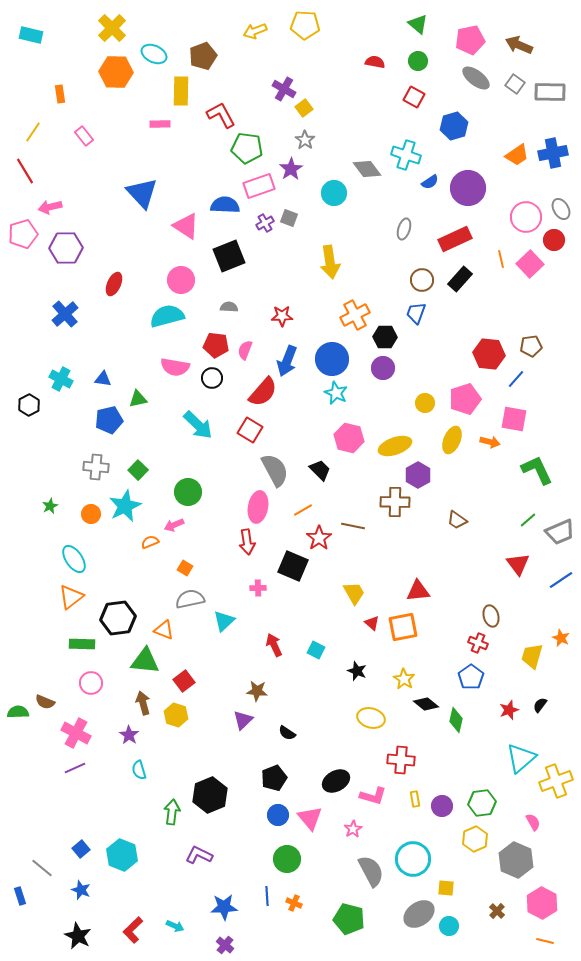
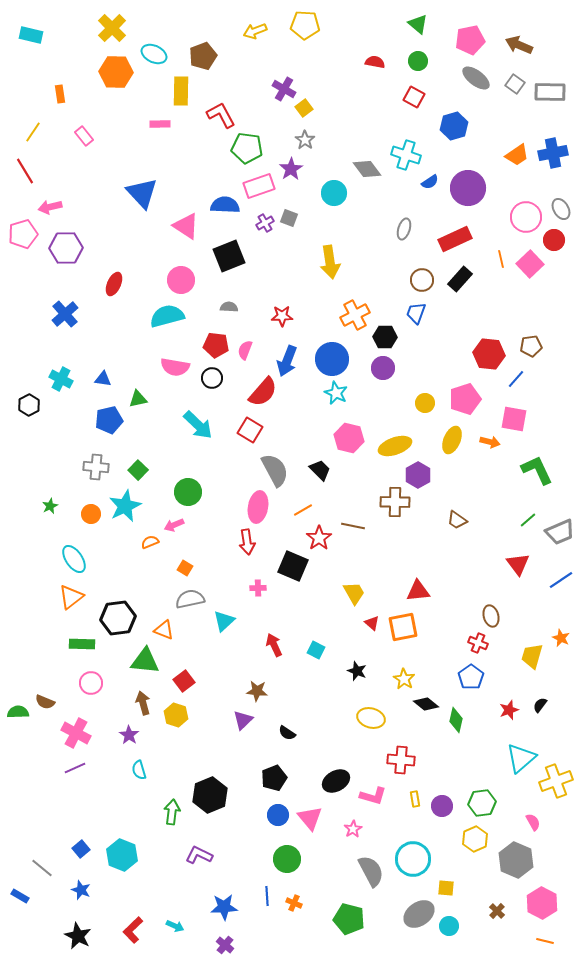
blue rectangle at (20, 896): rotated 42 degrees counterclockwise
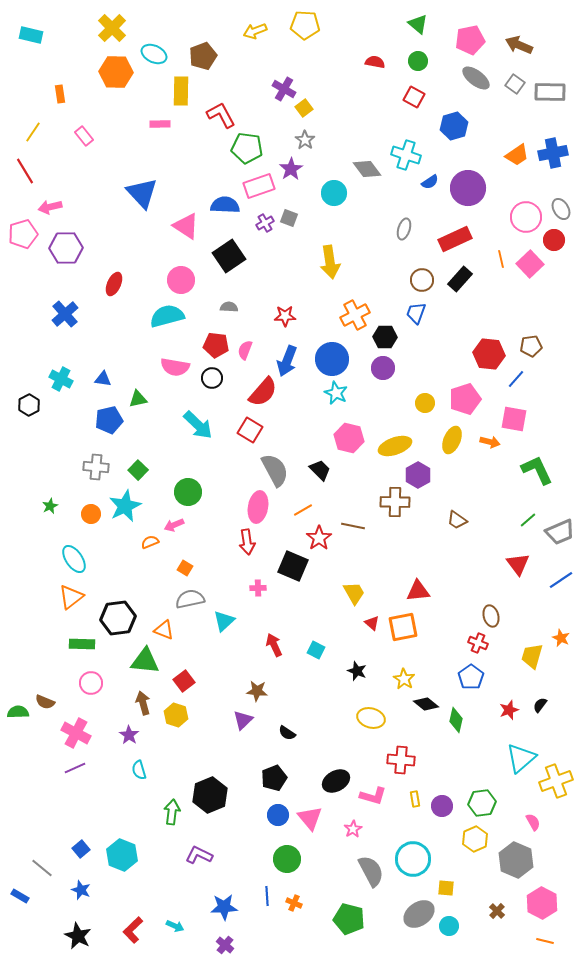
black square at (229, 256): rotated 12 degrees counterclockwise
red star at (282, 316): moved 3 px right
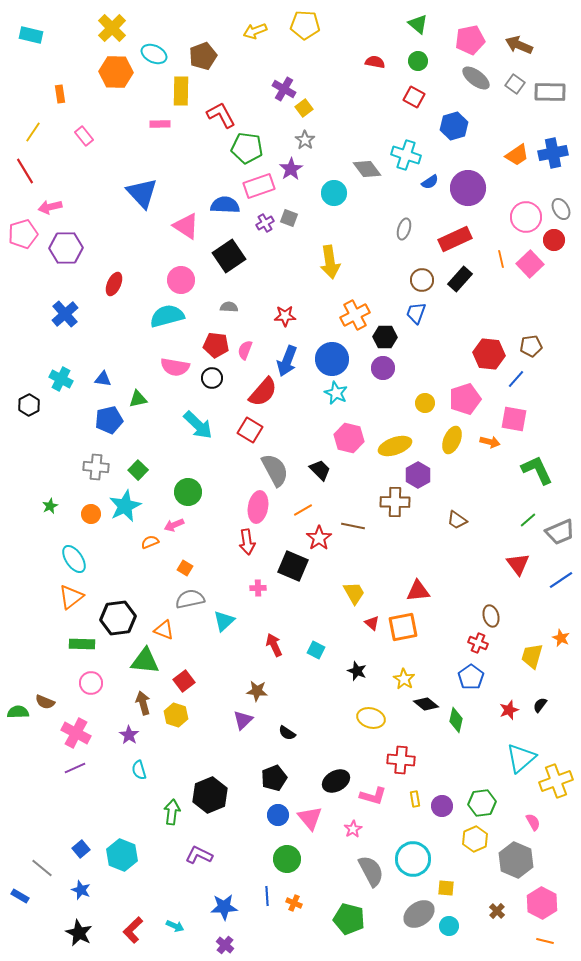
black star at (78, 936): moved 1 px right, 3 px up
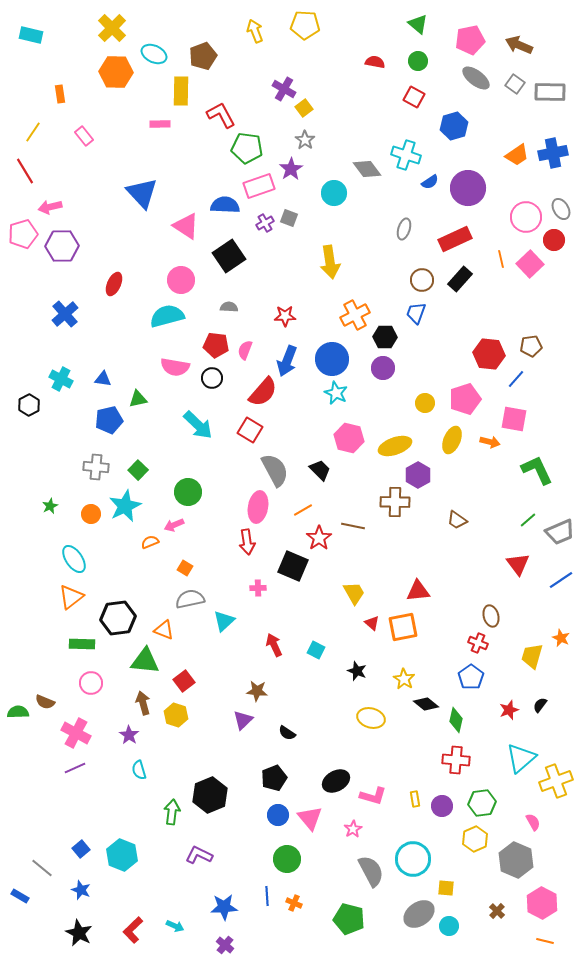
yellow arrow at (255, 31): rotated 90 degrees clockwise
purple hexagon at (66, 248): moved 4 px left, 2 px up
red cross at (401, 760): moved 55 px right
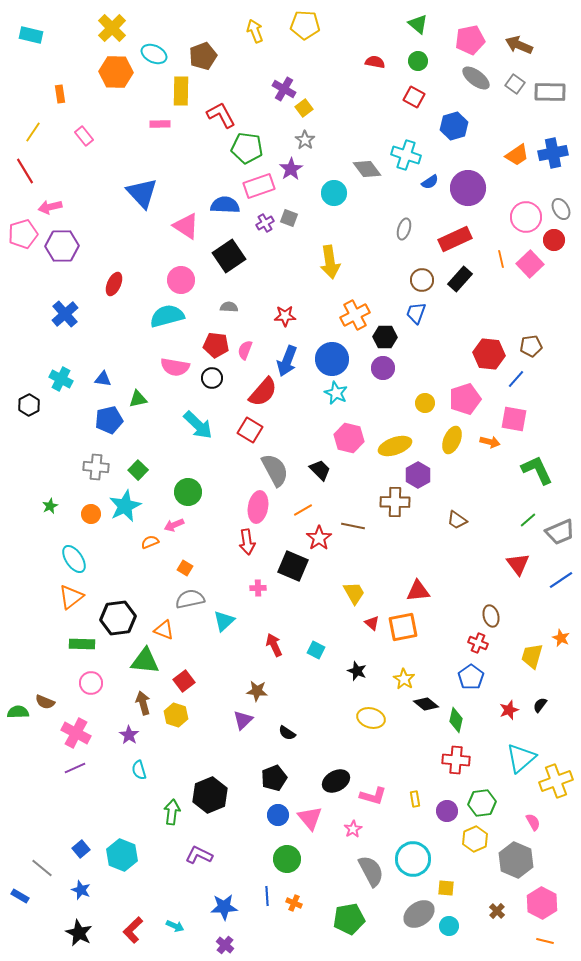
purple circle at (442, 806): moved 5 px right, 5 px down
green pentagon at (349, 919): rotated 24 degrees counterclockwise
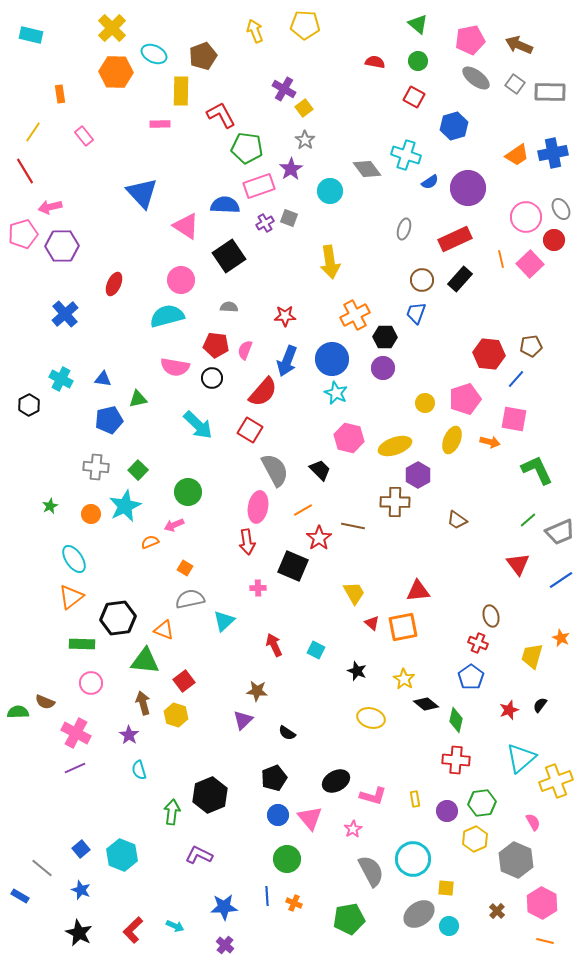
cyan circle at (334, 193): moved 4 px left, 2 px up
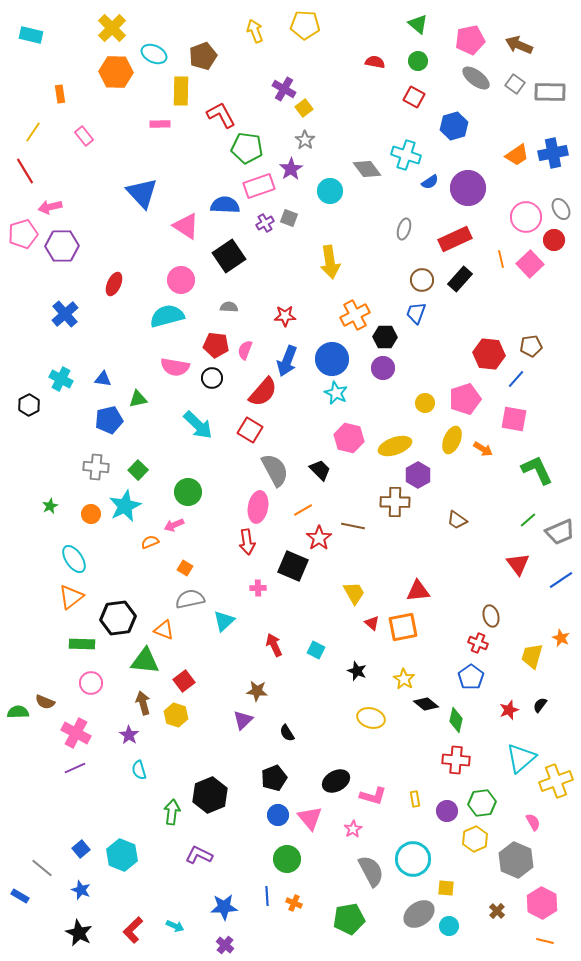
orange arrow at (490, 442): moved 7 px left, 7 px down; rotated 18 degrees clockwise
black semicircle at (287, 733): rotated 24 degrees clockwise
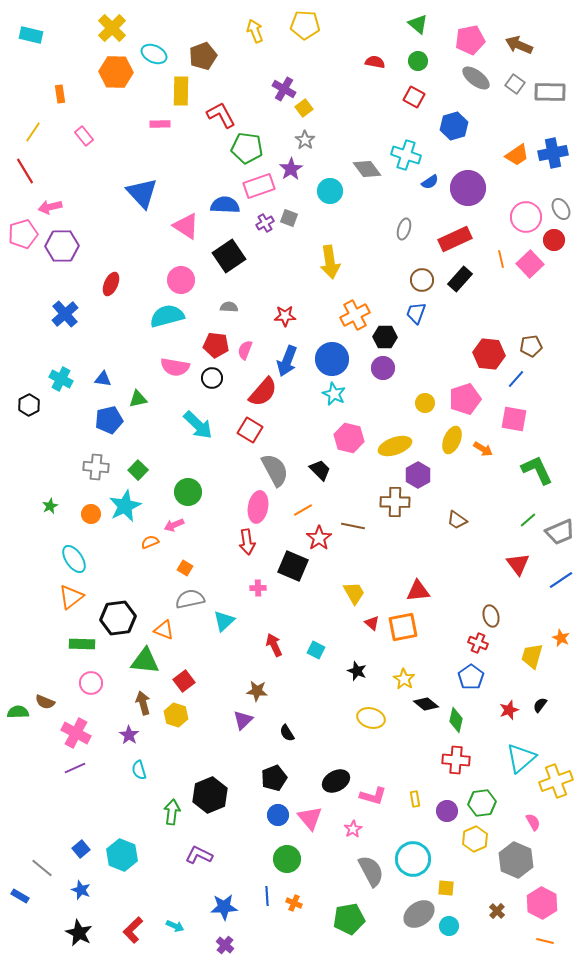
red ellipse at (114, 284): moved 3 px left
cyan star at (336, 393): moved 2 px left, 1 px down
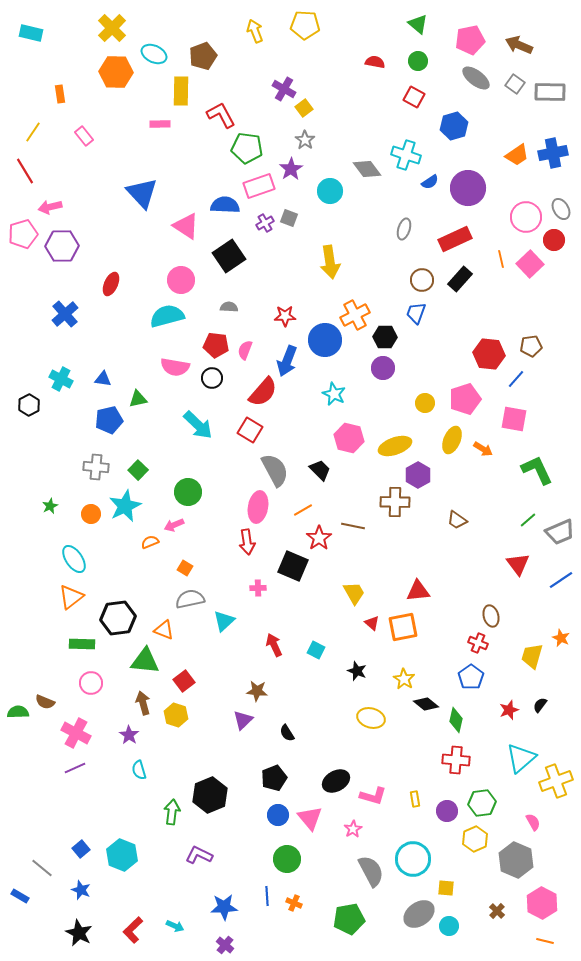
cyan rectangle at (31, 35): moved 2 px up
blue circle at (332, 359): moved 7 px left, 19 px up
